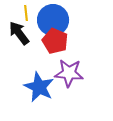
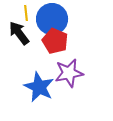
blue circle: moved 1 px left, 1 px up
purple star: rotated 16 degrees counterclockwise
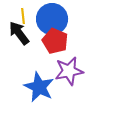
yellow line: moved 3 px left, 3 px down
purple star: moved 2 px up
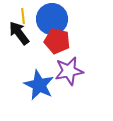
red pentagon: moved 2 px right; rotated 10 degrees counterclockwise
blue star: moved 2 px up
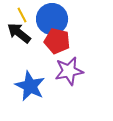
yellow line: moved 1 px left, 1 px up; rotated 21 degrees counterclockwise
black arrow: rotated 15 degrees counterclockwise
blue star: moved 9 px left, 1 px down
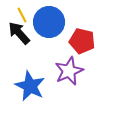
blue circle: moved 3 px left, 3 px down
black arrow: rotated 10 degrees clockwise
red pentagon: moved 25 px right
purple star: rotated 12 degrees counterclockwise
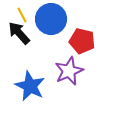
blue circle: moved 2 px right, 3 px up
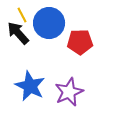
blue circle: moved 2 px left, 4 px down
black arrow: moved 1 px left
red pentagon: moved 2 px left, 1 px down; rotated 15 degrees counterclockwise
purple star: moved 21 px down
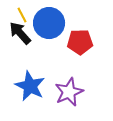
black arrow: moved 2 px right
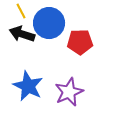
yellow line: moved 1 px left, 4 px up
black arrow: moved 2 px right, 1 px down; rotated 30 degrees counterclockwise
blue star: moved 2 px left
